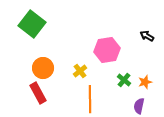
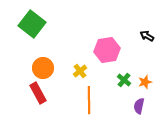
orange line: moved 1 px left, 1 px down
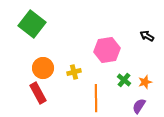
yellow cross: moved 6 px left, 1 px down; rotated 24 degrees clockwise
orange line: moved 7 px right, 2 px up
purple semicircle: rotated 21 degrees clockwise
